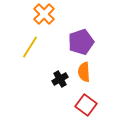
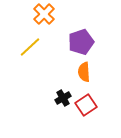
yellow line: rotated 15 degrees clockwise
black cross: moved 3 px right, 19 px down
red square: rotated 20 degrees clockwise
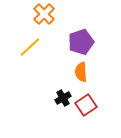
orange semicircle: moved 3 px left
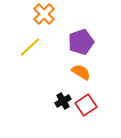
orange semicircle: rotated 126 degrees clockwise
black cross: moved 3 px down
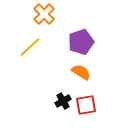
red square: rotated 25 degrees clockwise
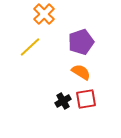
red square: moved 6 px up
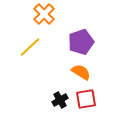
black cross: moved 3 px left, 1 px up
